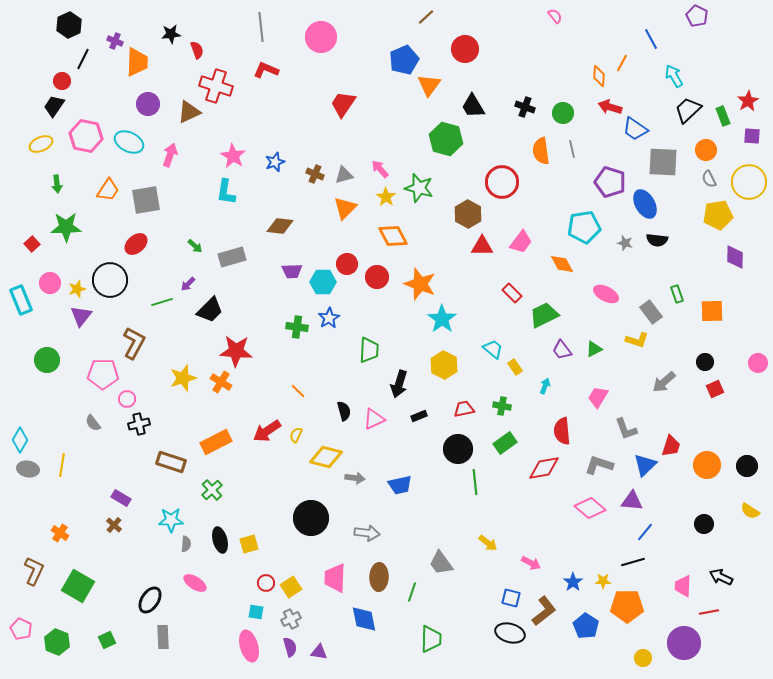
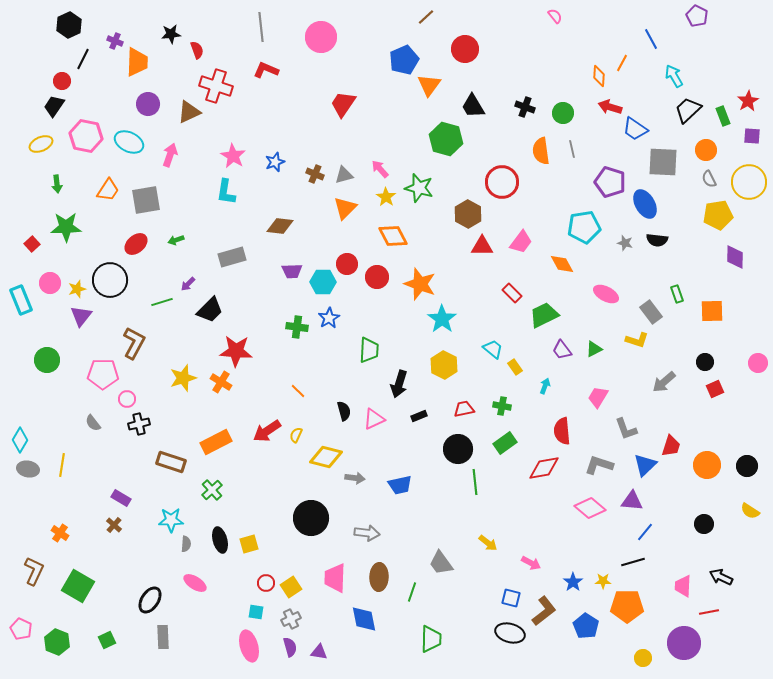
green arrow at (195, 246): moved 19 px left, 6 px up; rotated 119 degrees clockwise
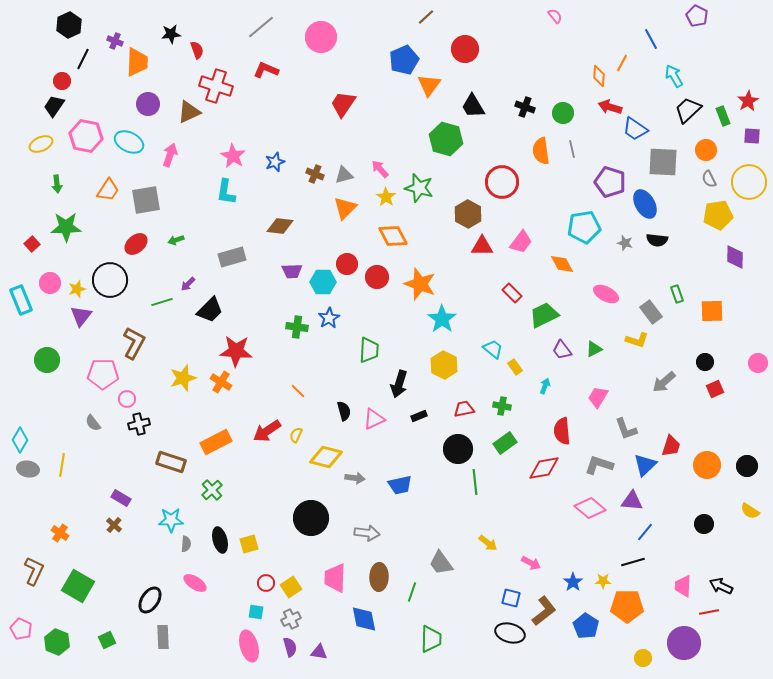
gray line at (261, 27): rotated 56 degrees clockwise
black arrow at (721, 577): moved 9 px down
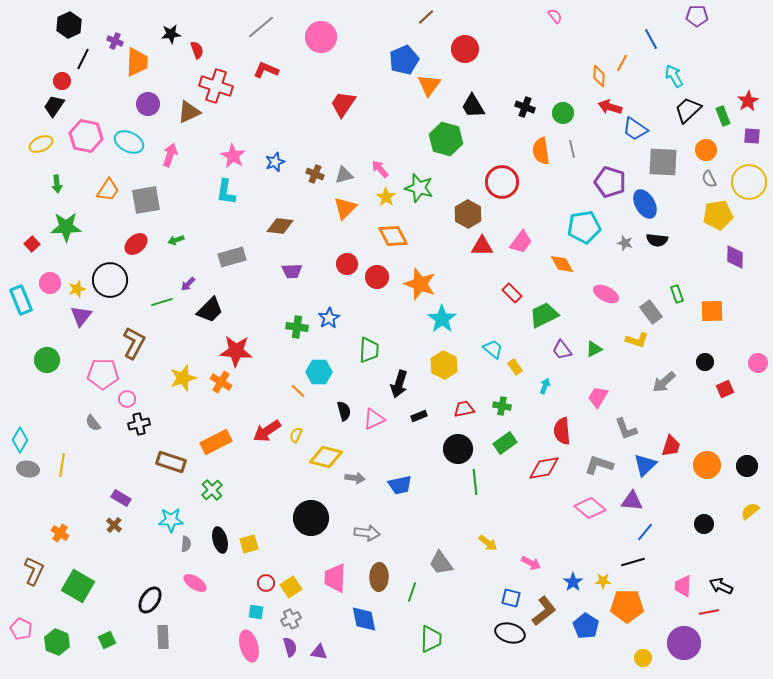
purple pentagon at (697, 16): rotated 25 degrees counterclockwise
cyan hexagon at (323, 282): moved 4 px left, 90 px down
red square at (715, 389): moved 10 px right
yellow semicircle at (750, 511): rotated 108 degrees clockwise
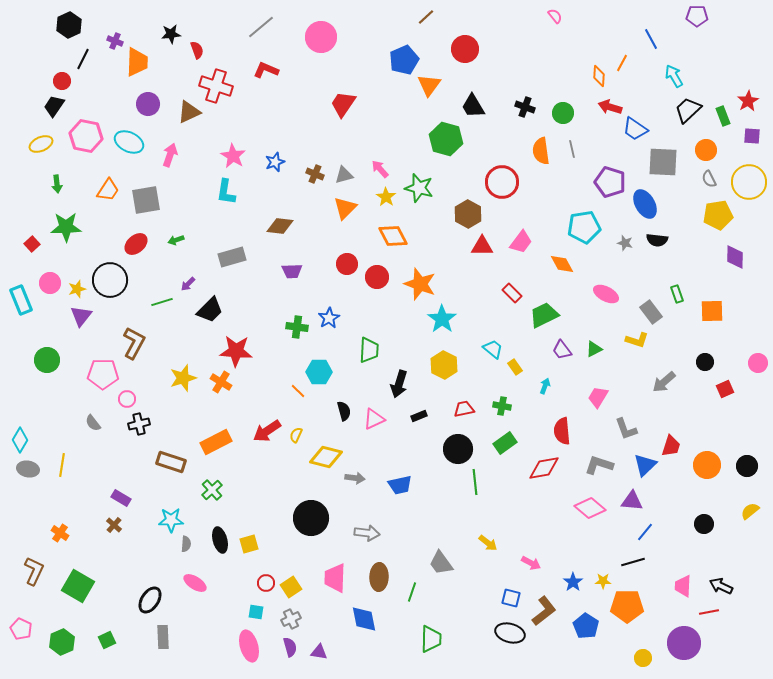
green hexagon at (57, 642): moved 5 px right; rotated 15 degrees clockwise
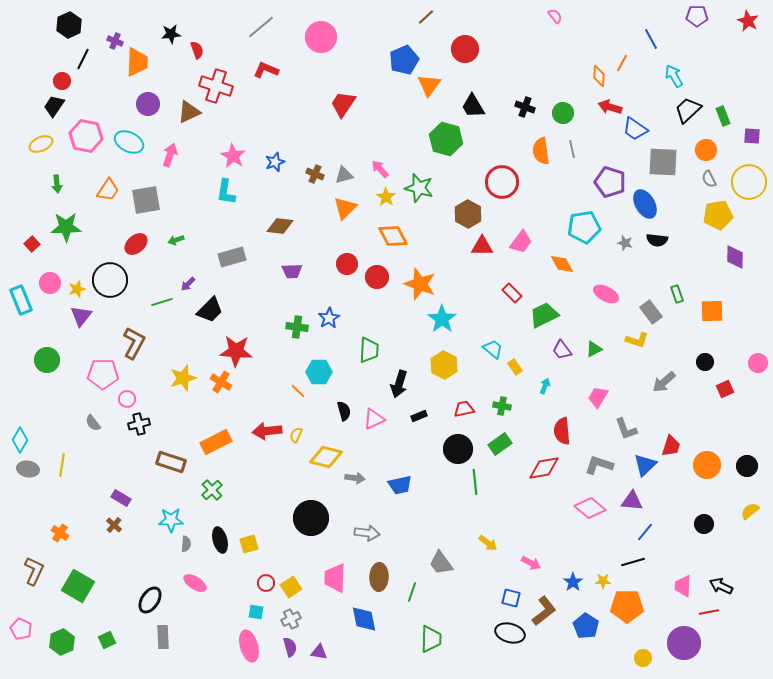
red star at (748, 101): moved 80 px up; rotated 15 degrees counterclockwise
red arrow at (267, 431): rotated 28 degrees clockwise
green rectangle at (505, 443): moved 5 px left, 1 px down
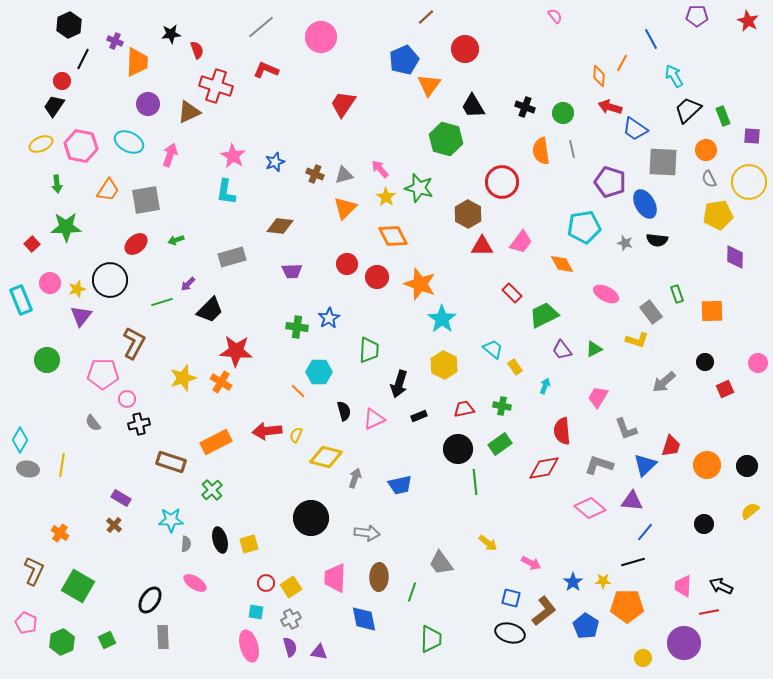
pink hexagon at (86, 136): moved 5 px left, 10 px down
gray arrow at (355, 478): rotated 78 degrees counterclockwise
pink pentagon at (21, 629): moved 5 px right, 6 px up
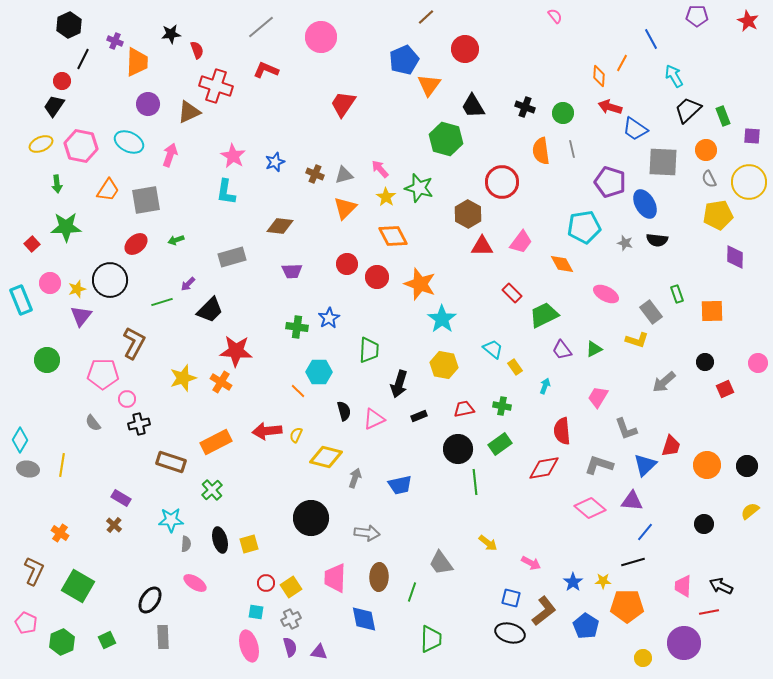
yellow hexagon at (444, 365): rotated 16 degrees counterclockwise
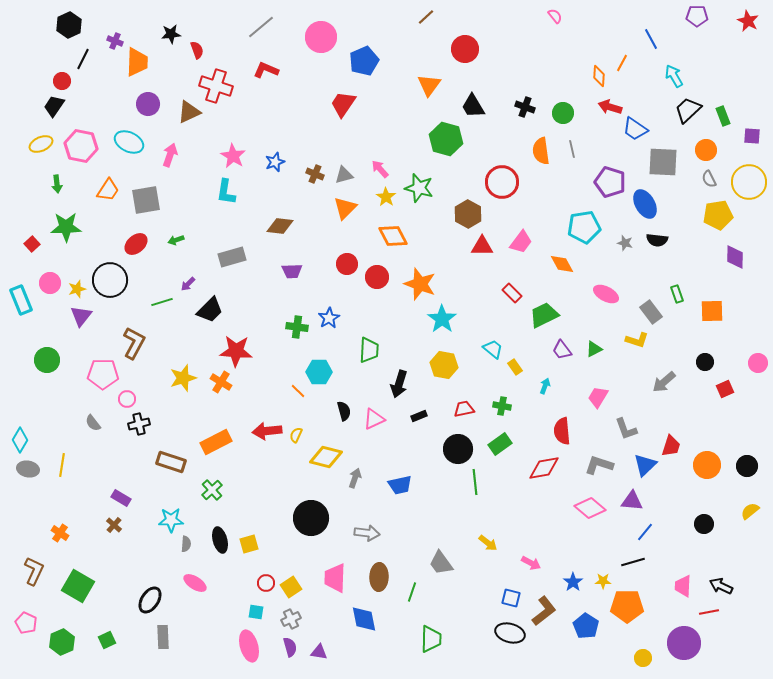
blue pentagon at (404, 60): moved 40 px left, 1 px down
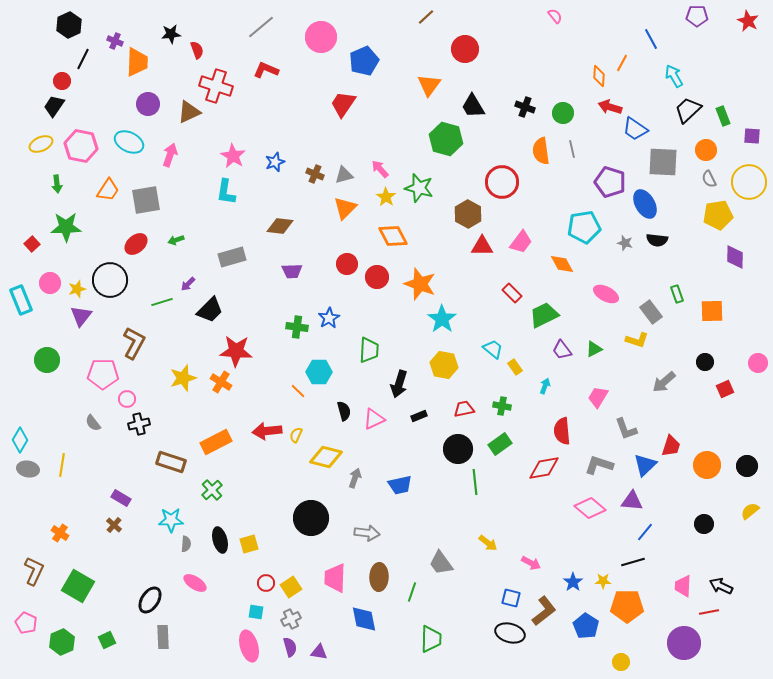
yellow circle at (643, 658): moved 22 px left, 4 px down
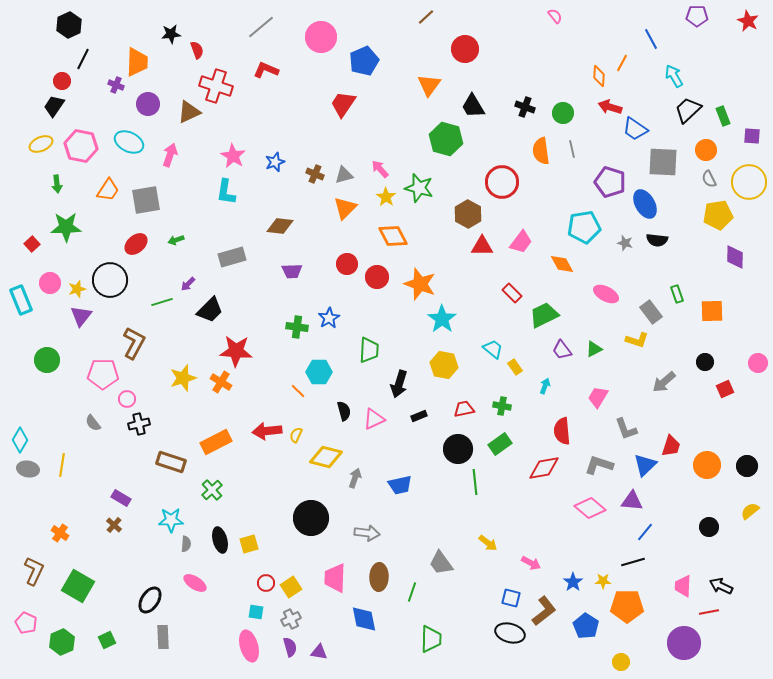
purple cross at (115, 41): moved 1 px right, 44 px down
black circle at (704, 524): moved 5 px right, 3 px down
